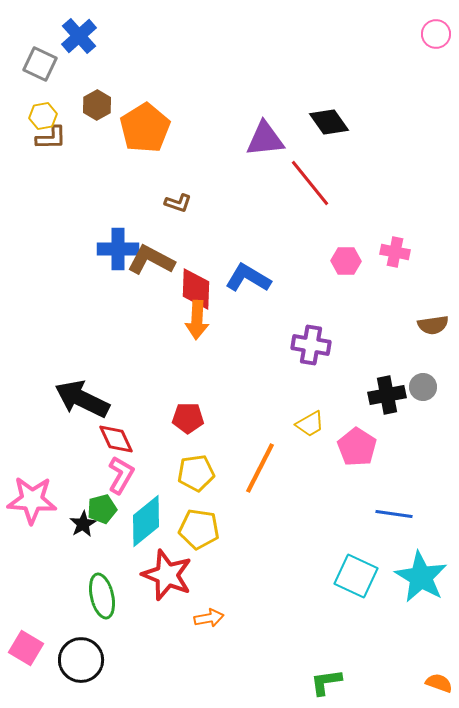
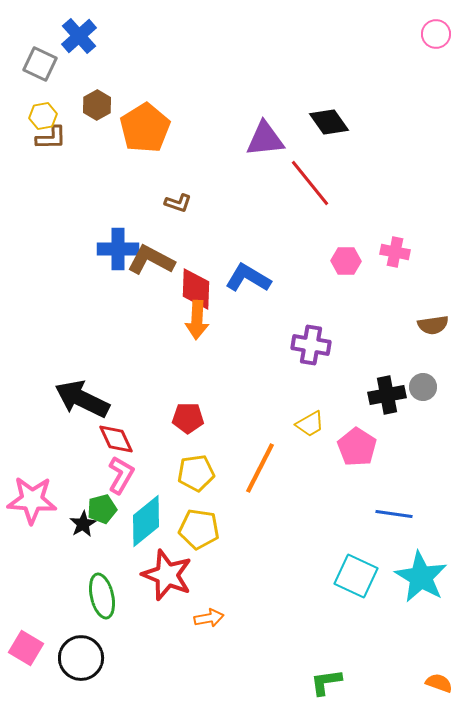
black circle at (81, 660): moved 2 px up
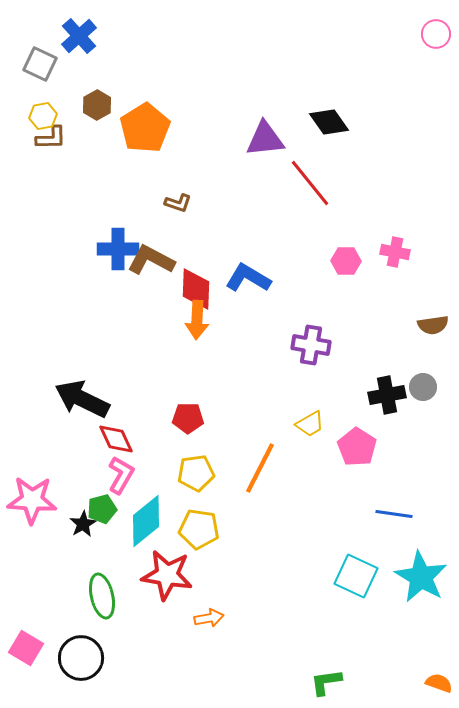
red star at (167, 575): rotated 12 degrees counterclockwise
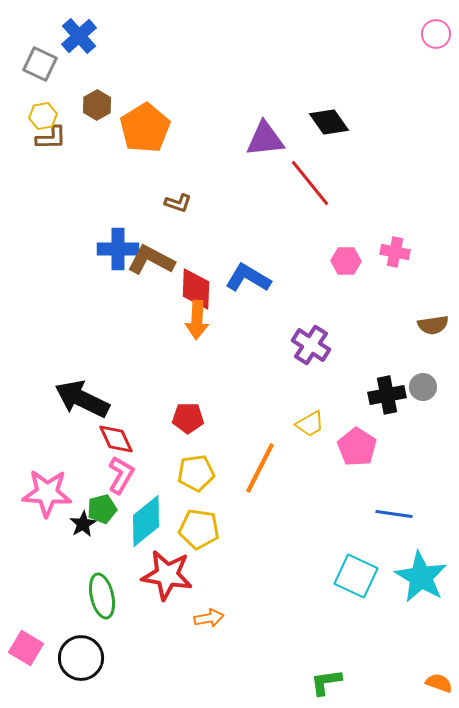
purple cross at (311, 345): rotated 24 degrees clockwise
pink star at (32, 500): moved 15 px right, 7 px up
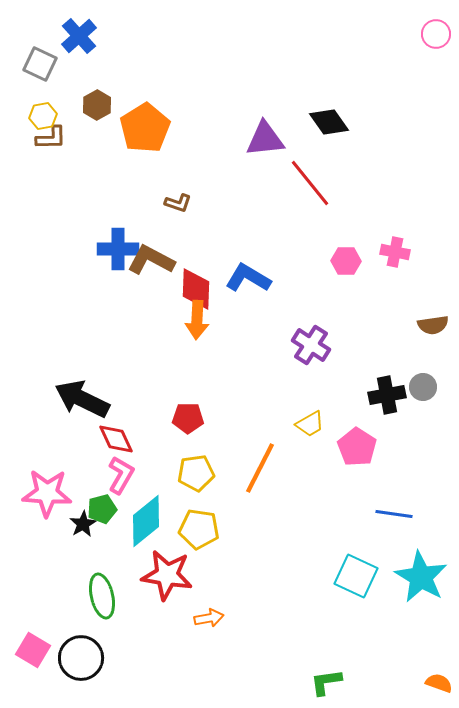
pink square at (26, 648): moved 7 px right, 2 px down
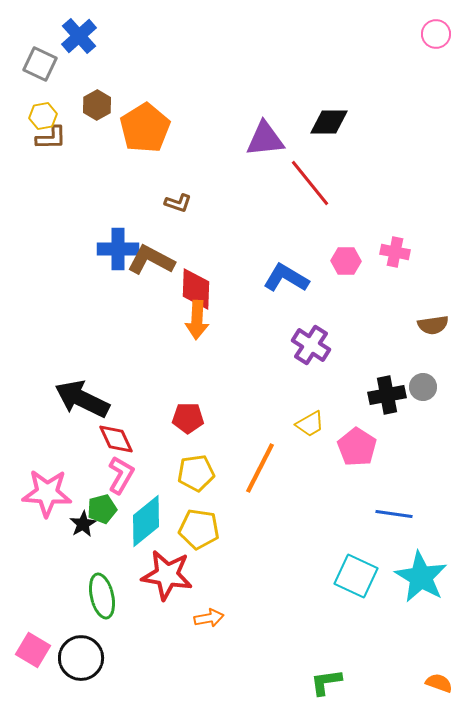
black diamond at (329, 122): rotated 54 degrees counterclockwise
blue L-shape at (248, 278): moved 38 px right
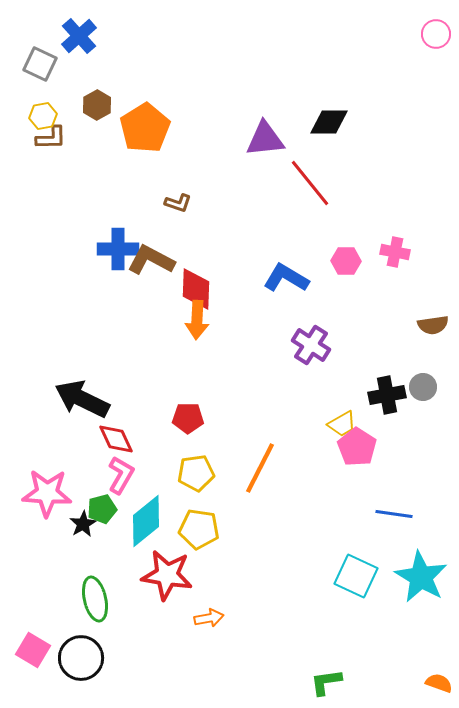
yellow trapezoid at (310, 424): moved 32 px right
green ellipse at (102, 596): moved 7 px left, 3 px down
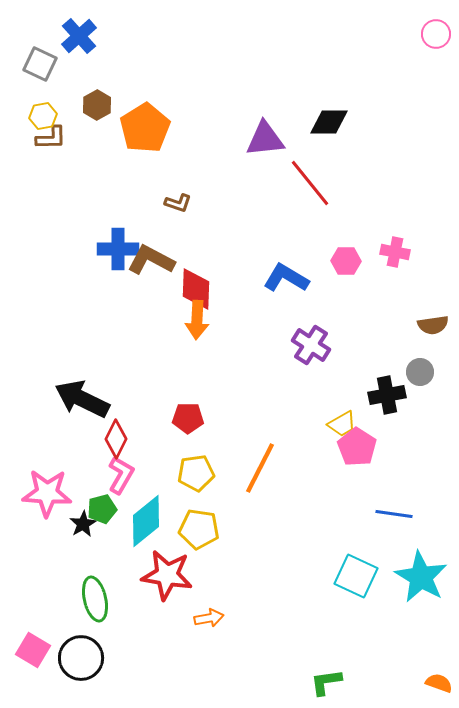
gray circle at (423, 387): moved 3 px left, 15 px up
red diamond at (116, 439): rotated 51 degrees clockwise
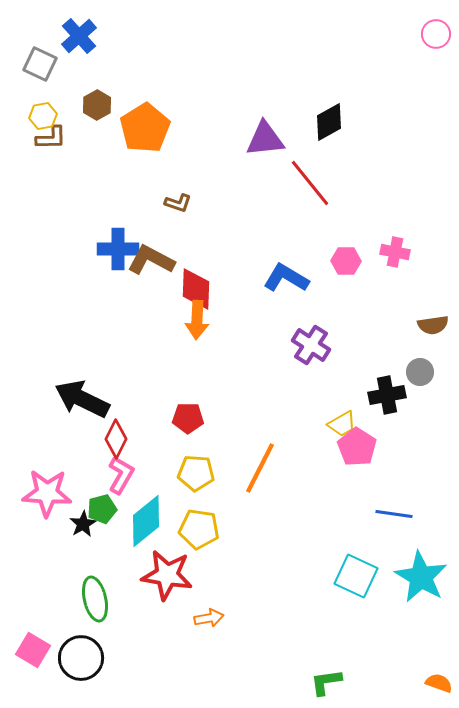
black diamond at (329, 122): rotated 30 degrees counterclockwise
yellow pentagon at (196, 473): rotated 12 degrees clockwise
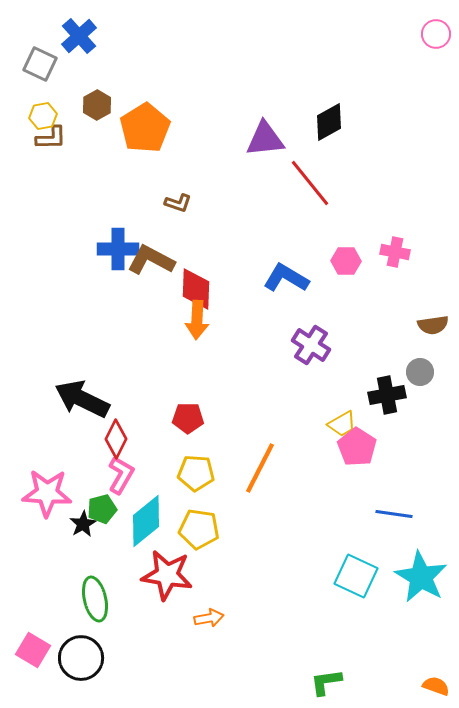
orange semicircle at (439, 683): moved 3 px left, 3 px down
